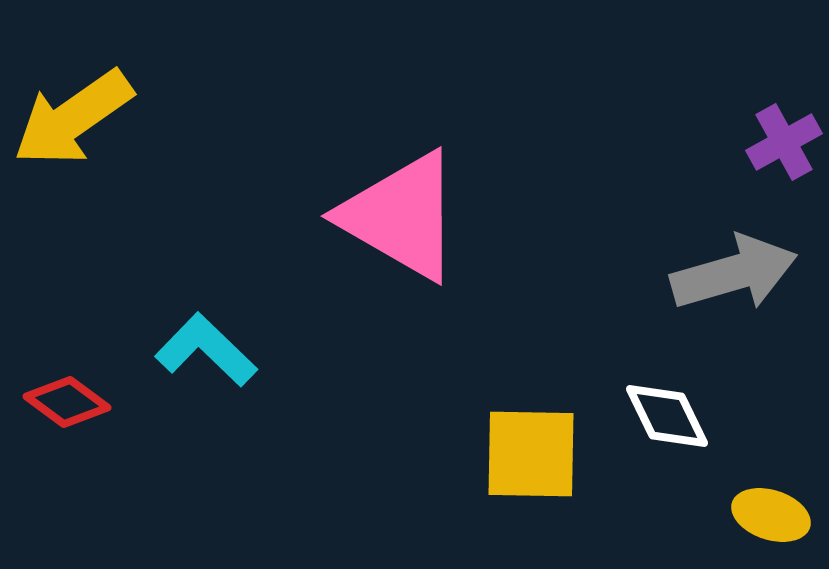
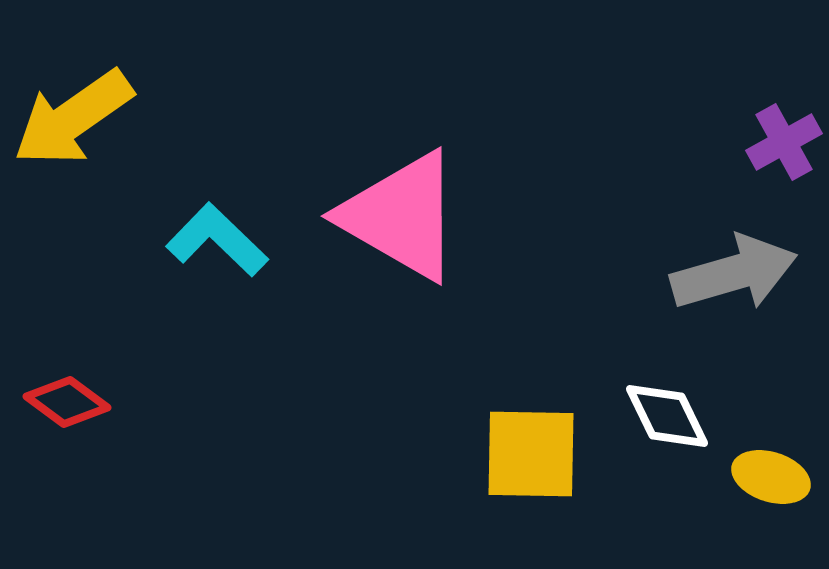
cyan L-shape: moved 11 px right, 110 px up
yellow ellipse: moved 38 px up
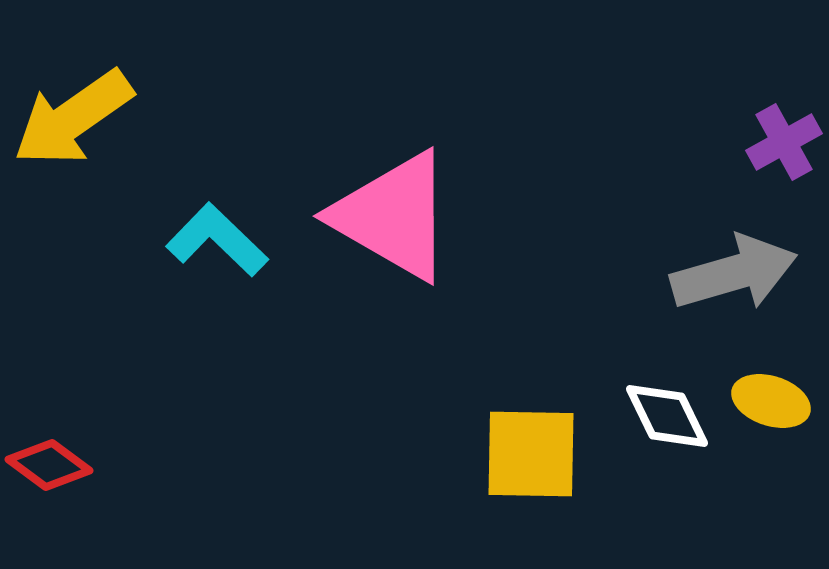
pink triangle: moved 8 px left
red diamond: moved 18 px left, 63 px down
yellow ellipse: moved 76 px up
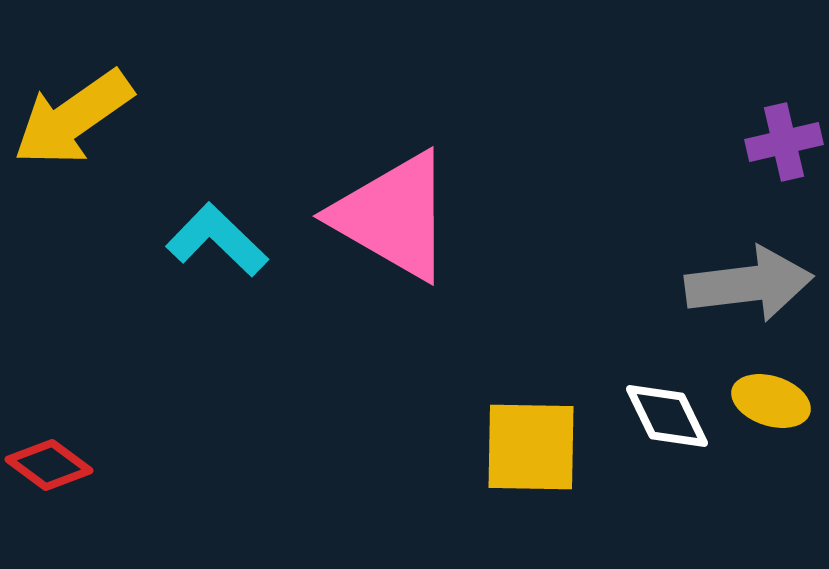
purple cross: rotated 16 degrees clockwise
gray arrow: moved 15 px right, 11 px down; rotated 9 degrees clockwise
yellow square: moved 7 px up
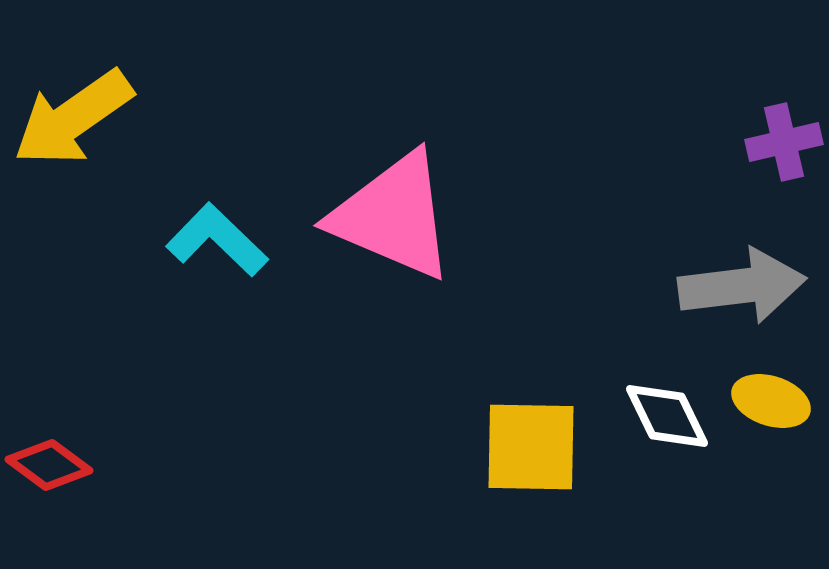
pink triangle: rotated 7 degrees counterclockwise
gray arrow: moved 7 px left, 2 px down
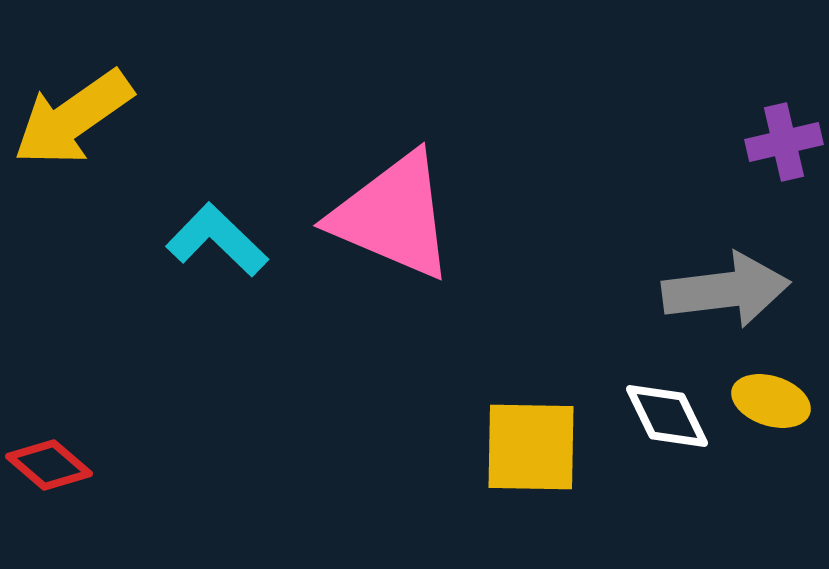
gray arrow: moved 16 px left, 4 px down
red diamond: rotated 4 degrees clockwise
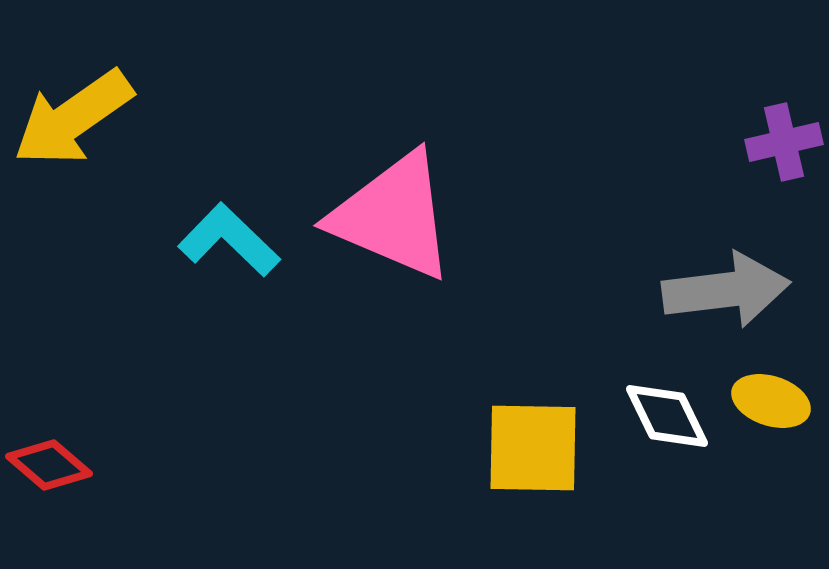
cyan L-shape: moved 12 px right
yellow square: moved 2 px right, 1 px down
